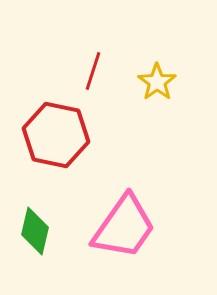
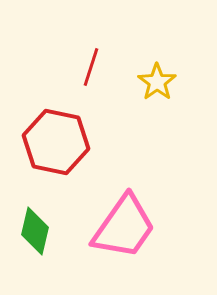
red line: moved 2 px left, 4 px up
red hexagon: moved 7 px down
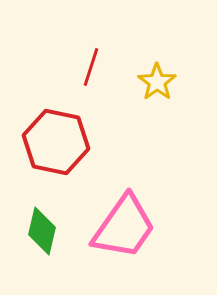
green diamond: moved 7 px right
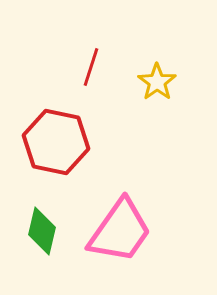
pink trapezoid: moved 4 px left, 4 px down
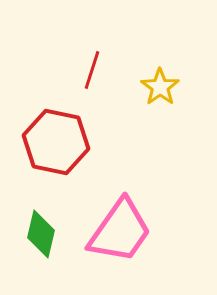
red line: moved 1 px right, 3 px down
yellow star: moved 3 px right, 5 px down
green diamond: moved 1 px left, 3 px down
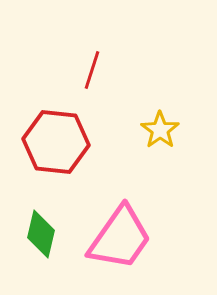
yellow star: moved 43 px down
red hexagon: rotated 6 degrees counterclockwise
pink trapezoid: moved 7 px down
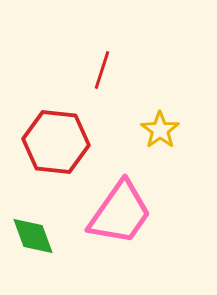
red line: moved 10 px right
green diamond: moved 8 px left, 2 px down; rotated 33 degrees counterclockwise
pink trapezoid: moved 25 px up
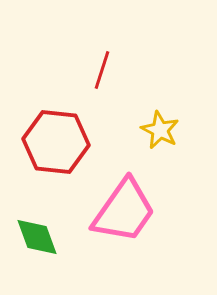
yellow star: rotated 9 degrees counterclockwise
pink trapezoid: moved 4 px right, 2 px up
green diamond: moved 4 px right, 1 px down
